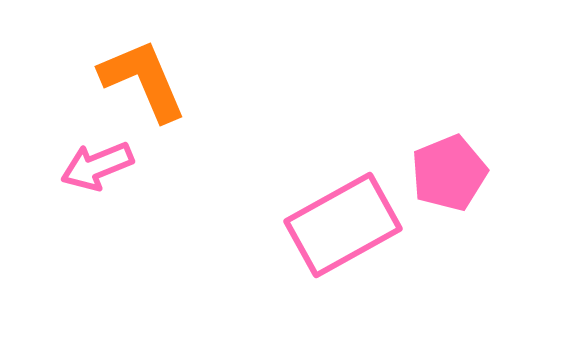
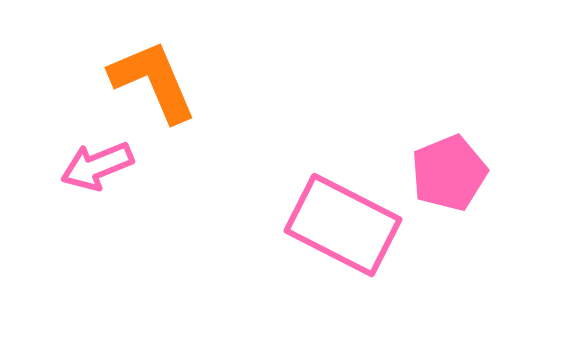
orange L-shape: moved 10 px right, 1 px down
pink rectangle: rotated 56 degrees clockwise
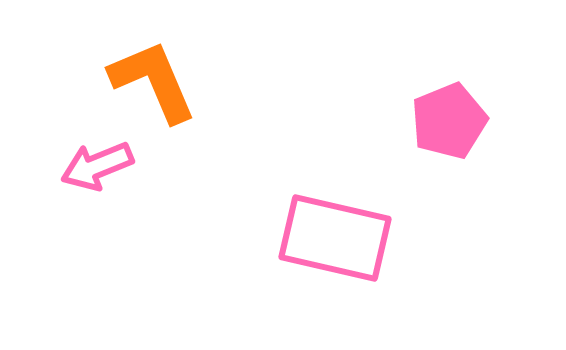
pink pentagon: moved 52 px up
pink rectangle: moved 8 px left, 13 px down; rotated 14 degrees counterclockwise
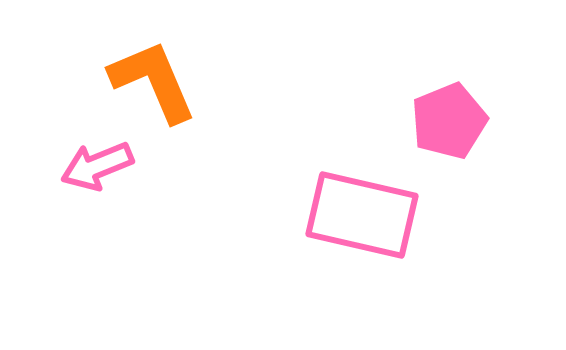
pink rectangle: moved 27 px right, 23 px up
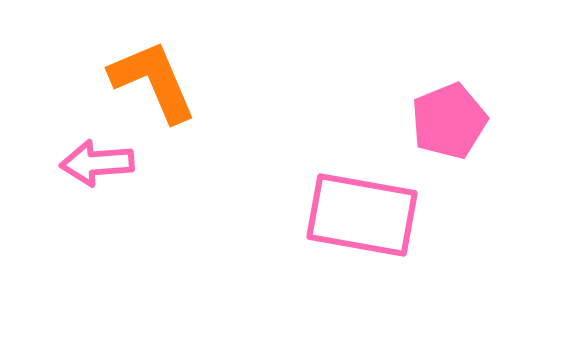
pink arrow: moved 3 px up; rotated 18 degrees clockwise
pink rectangle: rotated 3 degrees counterclockwise
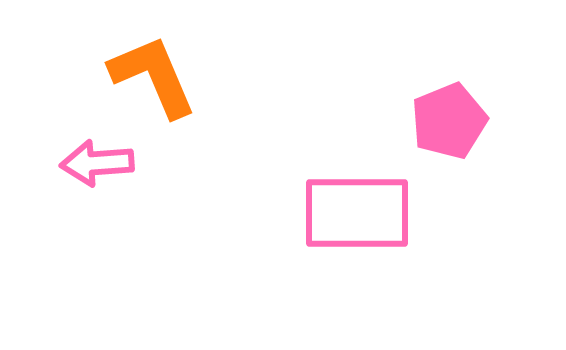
orange L-shape: moved 5 px up
pink rectangle: moved 5 px left, 2 px up; rotated 10 degrees counterclockwise
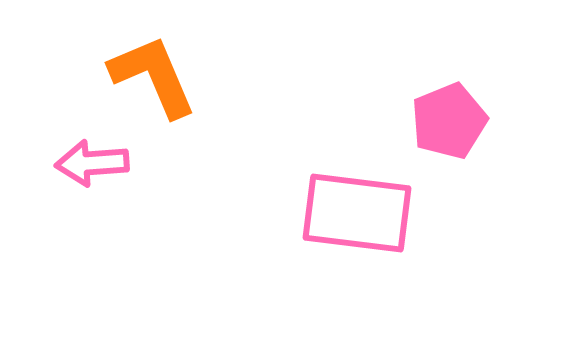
pink arrow: moved 5 px left
pink rectangle: rotated 7 degrees clockwise
